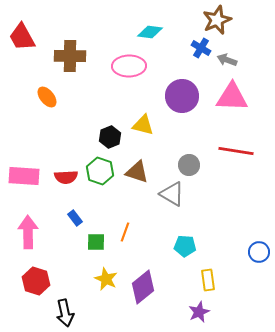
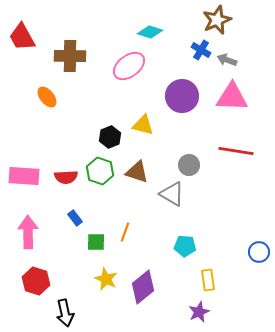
cyan diamond: rotated 10 degrees clockwise
blue cross: moved 2 px down
pink ellipse: rotated 36 degrees counterclockwise
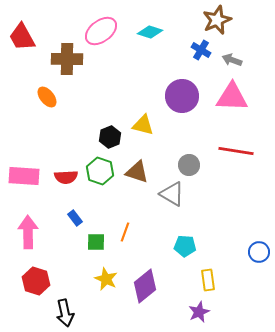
brown cross: moved 3 px left, 3 px down
gray arrow: moved 5 px right
pink ellipse: moved 28 px left, 35 px up
purple diamond: moved 2 px right, 1 px up
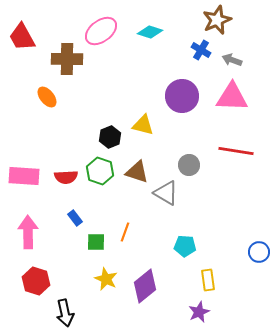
gray triangle: moved 6 px left, 1 px up
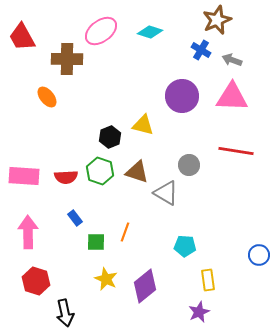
blue circle: moved 3 px down
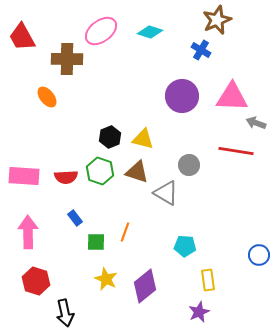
gray arrow: moved 24 px right, 63 px down
yellow triangle: moved 14 px down
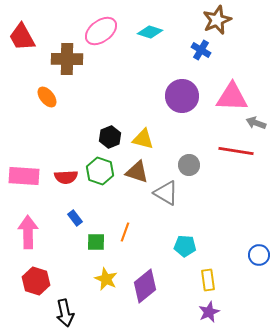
purple star: moved 10 px right
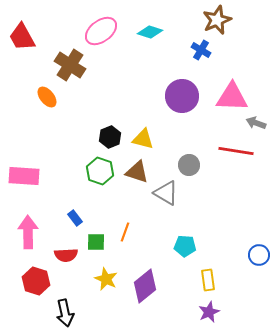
brown cross: moved 3 px right, 6 px down; rotated 32 degrees clockwise
red semicircle: moved 78 px down
